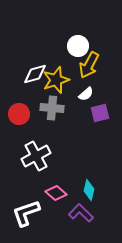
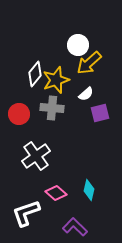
white circle: moved 1 px up
yellow arrow: moved 2 px up; rotated 20 degrees clockwise
white diamond: rotated 35 degrees counterclockwise
white cross: rotated 8 degrees counterclockwise
purple L-shape: moved 6 px left, 14 px down
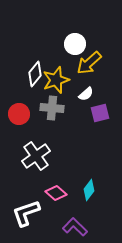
white circle: moved 3 px left, 1 px up
cyan diamond: rotated 25 degrees clockwise
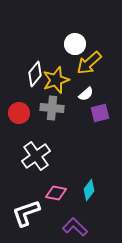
red circle: moved 1 px up
pink diamond: rotated 30 degrees counterclockwise
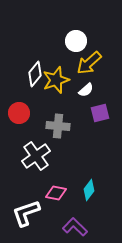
white circle: moved 1 px right, 3 px up
white semicircle: moved 4 px up
gray cross: moved 6 px right, 18 px down
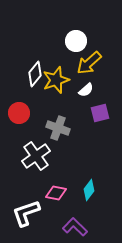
gray cross: moved 2 px down; rotated 15 degrees clockwise
